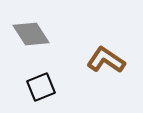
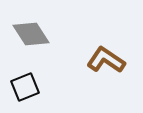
black square: moved 16 px left
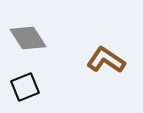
gray diamond: moved 3 px left, 4 px down
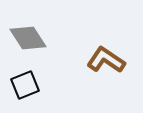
black square: moved 2 px up
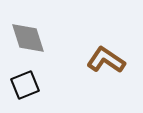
gray diamond: rotated 15 degrees clockwise
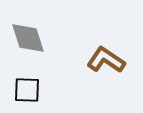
black square: moved 2 px right, 5 px down; rotated 24 degrees clockwise
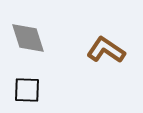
brown L-shape: moved 10 px up
